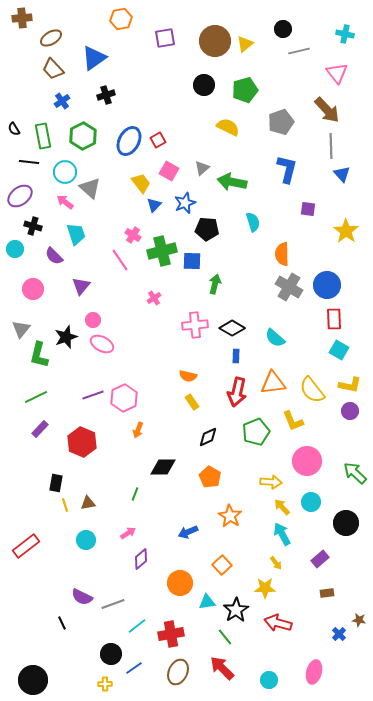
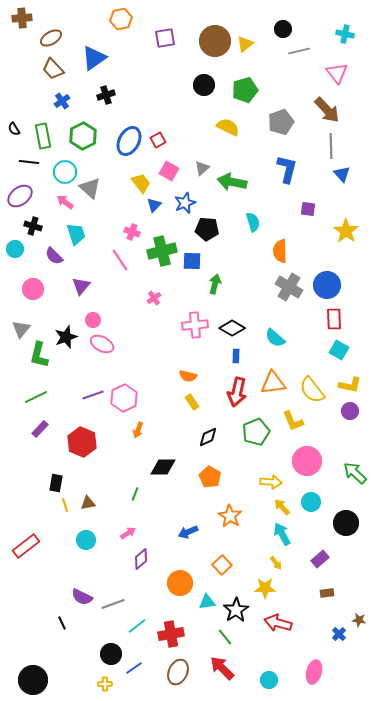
pink cross at (133, 235): moved 1 px left, 3 px up; rotated 14 degrees counterclockwise
orange semicircle at (282, 254): moved 2 px left, 3 px up
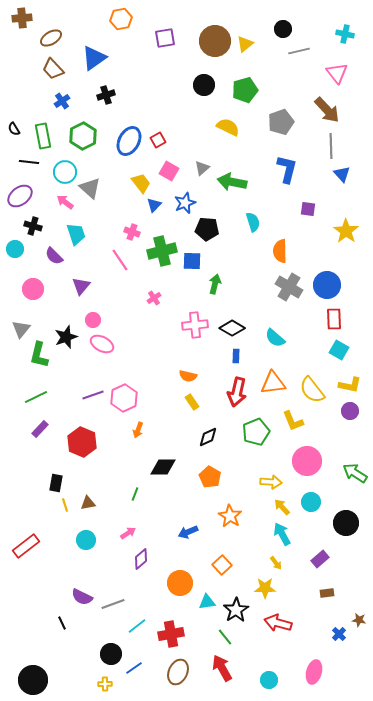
green arrow at (355, 473): rotated 10 degrees counterclockwise
red arrow at (222, 668): rotated 16 degrees clockwise
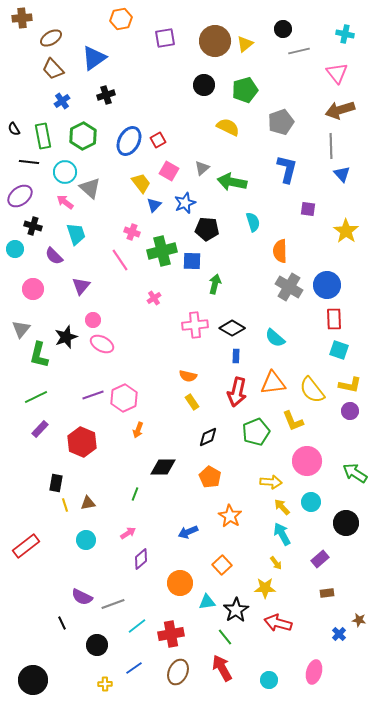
brown arrow at (327, 110): moved 13 px right; rotated 116 degrees clockwise
cyan square at (339, 350): rotated 12 degrees counterclockwise
black circle at (111, 654): moved 14 px left, 9 px up
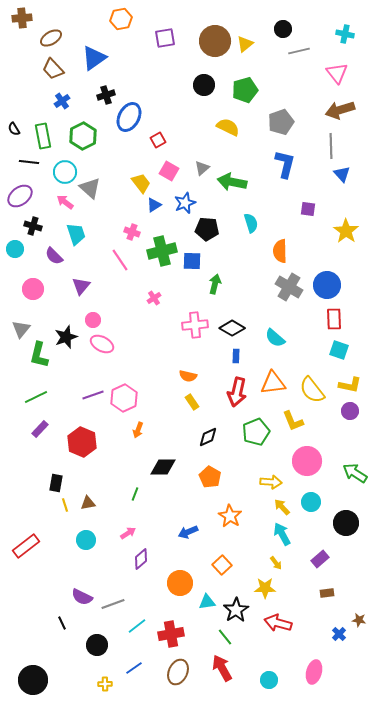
blue ellipse at (129, 141): moved 24 px up
blue L-shape at (287, 169): moved 2 px left, 5 px up
blue triangle at (154, 205): rotated 14 degrees clockwise
cyan semicircle at (253, 222): moved 2 px left, 1 px down
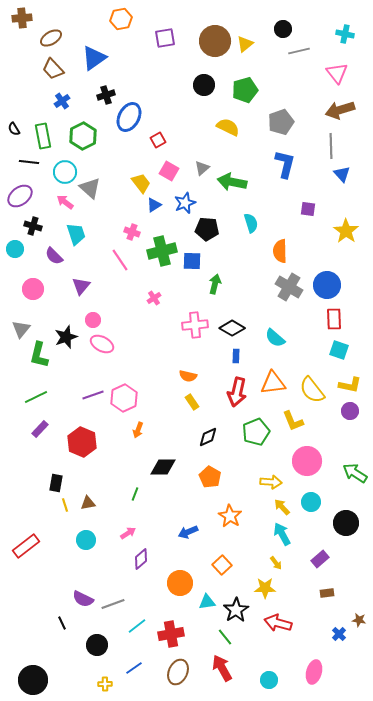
purple semicircle at (82, 597): moved 1 px right, 2 px down
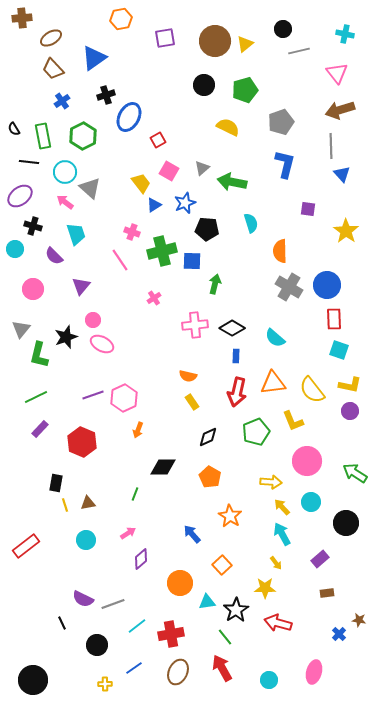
blue arrow at (188, 532): moved 4 px right, 2 px down; rotated 72 degrees clockwise
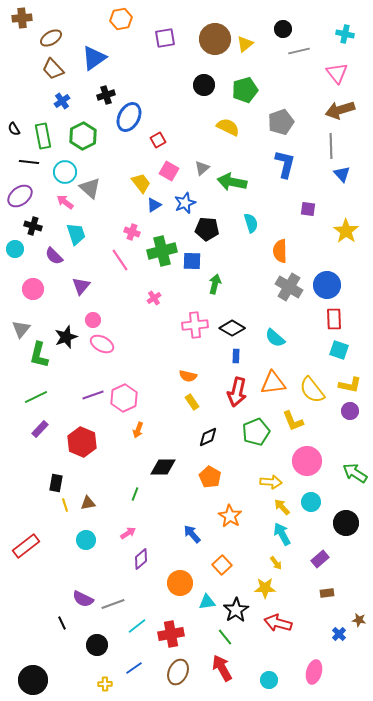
brown circle at (215, 41): moved 2 px up
